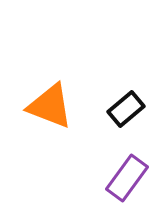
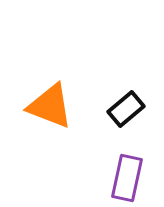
purple rectangle: rotated 24 degrees counterclockwise
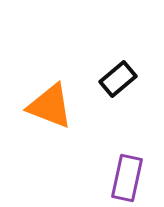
black rectangle: moved 8 px left, 30 px up
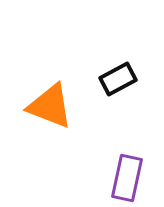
black rectangle: rotated 12 degrees clockwise
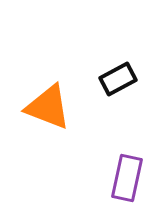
orange triangle: moved 2 px left, 1 px down
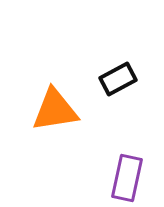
orange triangle: moved 7 px right, 3 px down; rotated 30 degrees counterclockwise
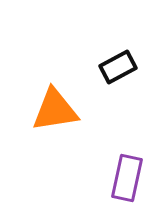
black rectangle: moved 12 px up
